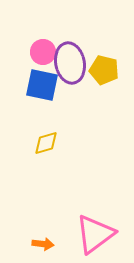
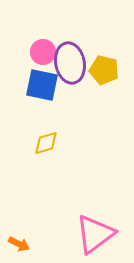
orange arrow: moved 24 px left; rotated 20 degrees clockwise
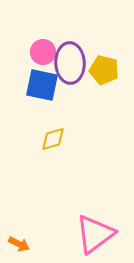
purple ellipse: rotated 9 degrees clockwise
yellow diamond: moved 7 px right, 4 px up
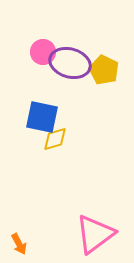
purple ellipse: rotated 72 degrees counterclockwise
yellow pentagon: rotated 12 degrees clockwise
blue square: moved 32 px down
yellow diamond: moved 2 px right
orange arrow: rotated 35 degrees clockwise
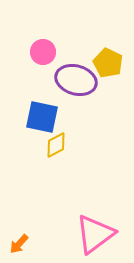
purple ellipse: moved 6 px right, 17 px down
yellow pentagon: moved 4 px right, 7 px up
yellow diamond: moved 1 px right, 6 px down; rotated 12 degrees counterclockwise
orange arrow: rotated 70 degrees clockwise
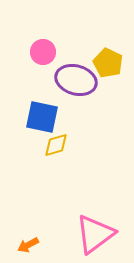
yellow diamond: rotated 12 degrees clockwise
orange arrow: moved 9 px right, 1 px down; rotated 20 degrees clockwise
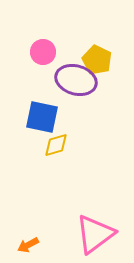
yellow pentagon: moved 11 px left, 3 px up
